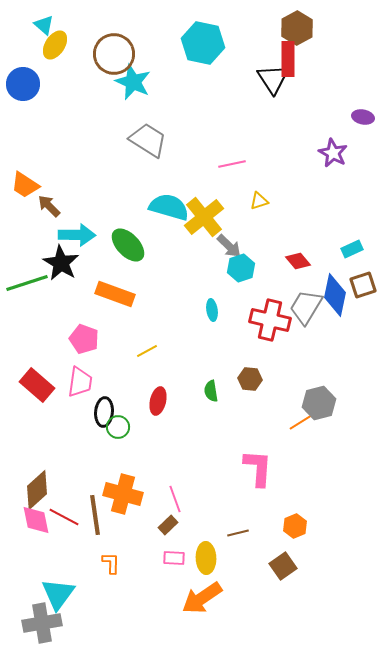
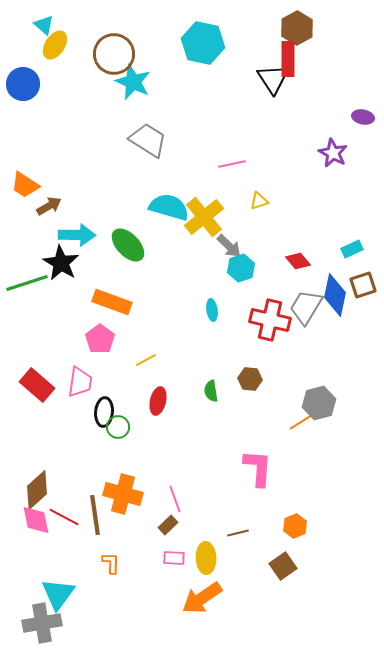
brown arrow at (49, 206): rotated 105 degrees clockwise
orange rectangle at (115, 294): moved 3 px left, 8 px down
pink pentagon at (84, 339): moved 16 px right; rotated 16 degrees clockwise
yellow line at (147, 351): moved 1 px left, 9 px down
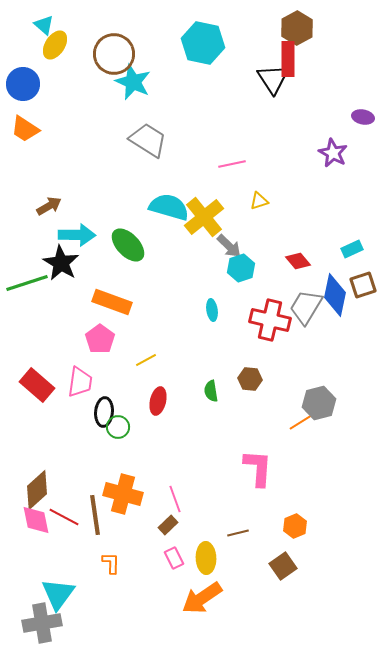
orange trapezoid at (25, 185): moved 56 px up
pink rectangle at (174, 558): rotated 60 degrees clockwise
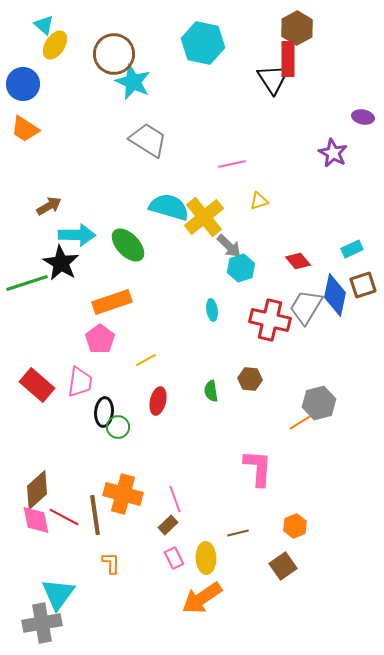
orange rectangle at (112, 302): rotated 39 degrees counterclockwise
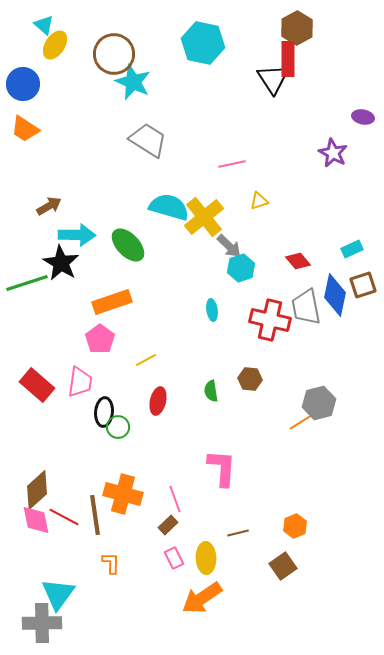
gray trapezoid at (306, 307): rotated 42 degrees counterclockwise
pink L-shape at (258, 468): moved 36 px left
gray cross at (42, 623): rotated 9 degrees clockwise
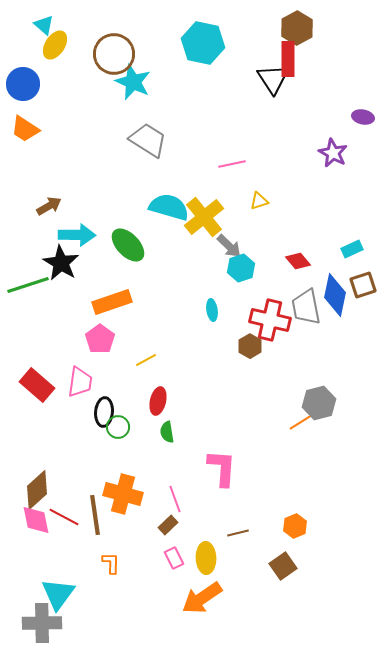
green line at (27, 283): moved 1 px right, 2 px down
brown hexagon at (250, 379): moved 33 px up; rotated 25 degrees clockwise
green semicircle at (211, 391): moved 44 px left, 41 px down
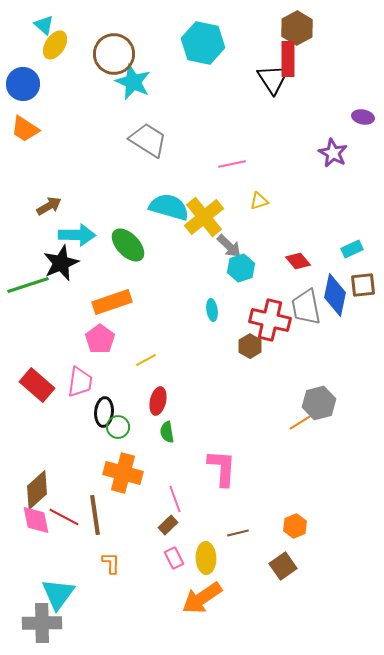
black star at (61, 263): rotated 18 degrees clockwise
brown square at (363, 285): rotated 12 degrees clockwise
orange cross at (123, 494): moved 21 px up
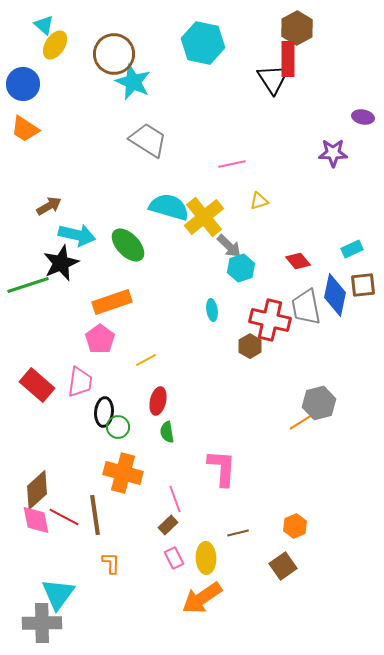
purple star at (333, 153): rotated 28 degrees counterclockwise
cyan arrow at (77, 235): rotated 12 degrees clockwise
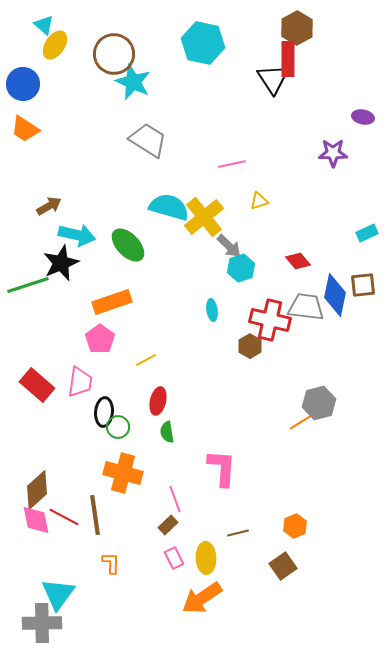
cyan rectangle at (352, 249): moved 15 px right, 16 px up
gray trapezoid at (306, 307): rotated 108 degrees clockwise
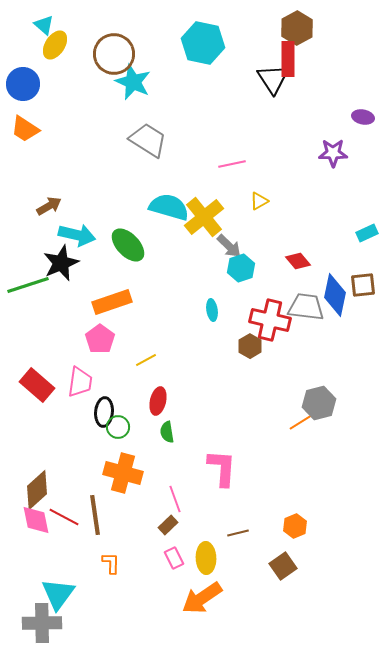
yellow triangle at (259, 201): rotated 12 degrees counterclockwise
